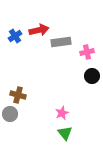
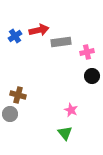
pink star: moved 9 px right, 3 px up; rotated 24 degrees counterclockwise
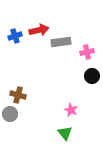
blue cross: rotated 16 degrees clockwise
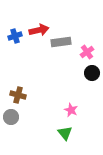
pink cross: rotated 24 degrees counterclockwise
black circle: moved 3 px up
gray circle: moved 1 px right, 3 px down
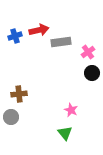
pink cross: moved 1 px right
brown cross: moved 1 px right, 1 px up; rotated 21 degrees counterclockwise
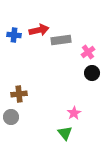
blue cross: moved 1 px left, 1 px up; rotated 24 degrees clockwise
gray rectangle: moved 2 px up
pink star: moved 3 px right, 3 px down; rotated 16 degrees clockwise
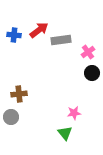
red arrow: rotated 24 degrees counterclockwise
pink star: rotated 24 degrees clockwise
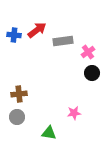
red arrow: moved 2 px left
gray rectangle: moved 2 px right, 1 px down
gray circle: moved 6 px right
green triangle: moved 16 px left; rotated 42 degrees counterclockwise
